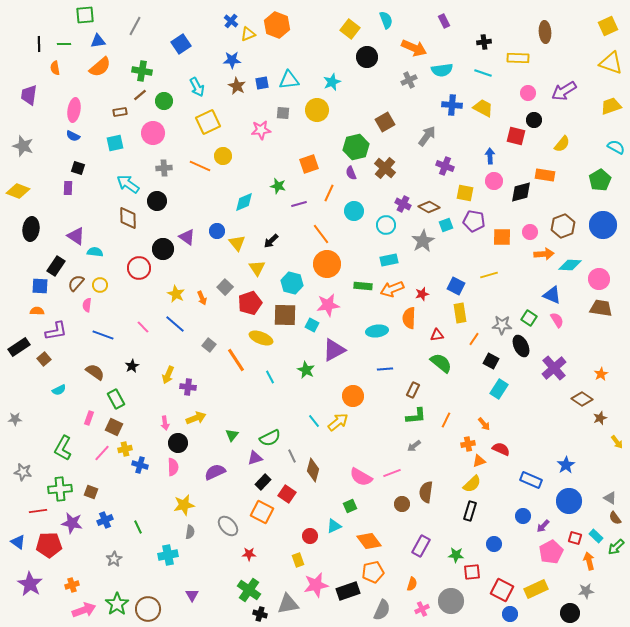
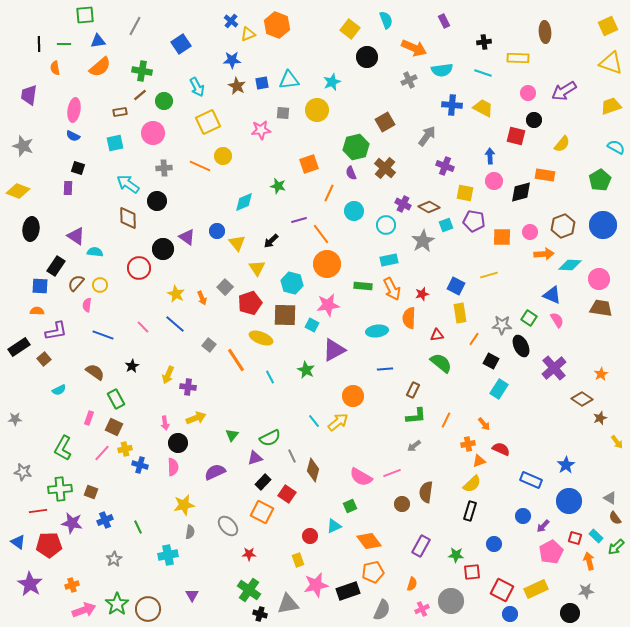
purple line at (299, 204): moved 16 px down
orange arrow at (392, 289): rotated 95 degrees counterclockwise
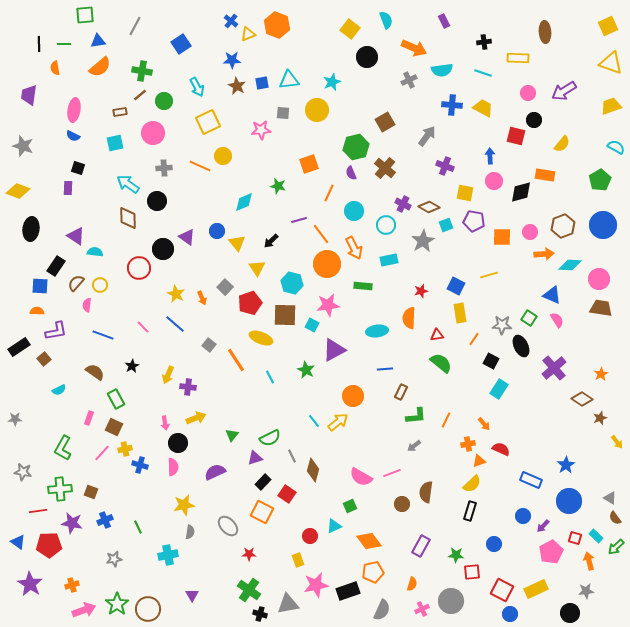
orange arrow at (392, 289): moved 38 px left, 41 px up
red star at (422, 294): moved 1 px left, 3 px up
brown rectangle at (413, 390): moved 12 px left, 2 px down
gray star at (114, 559): rotated 21 degrees clockwise
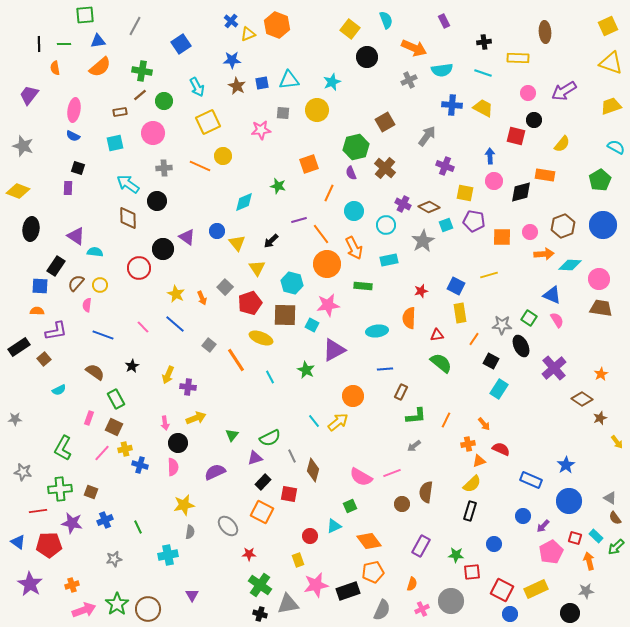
purple trapezoid at (29, 95): rotated 30 degrees clockwise
red square at (287, 494): moved 2 px right; rotated 24 degrees counterclockwise
green cross at (249, 590): moved 11 px right, 5 px up
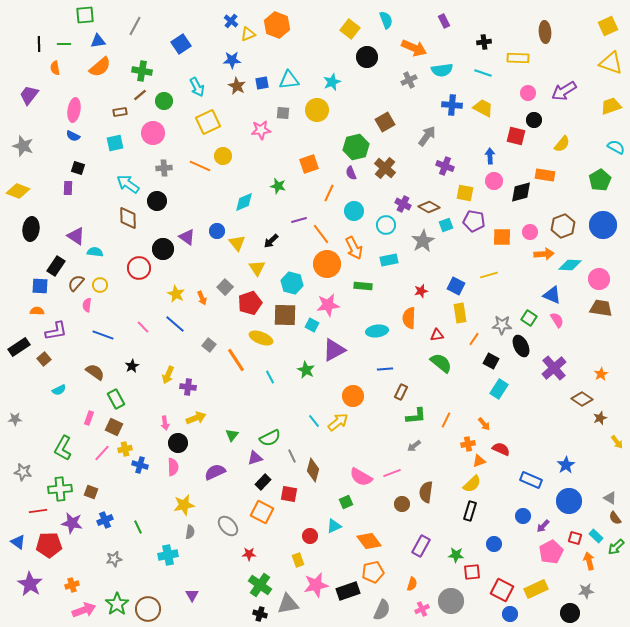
green square at (350, 506): moved 4 px left, 4 px up
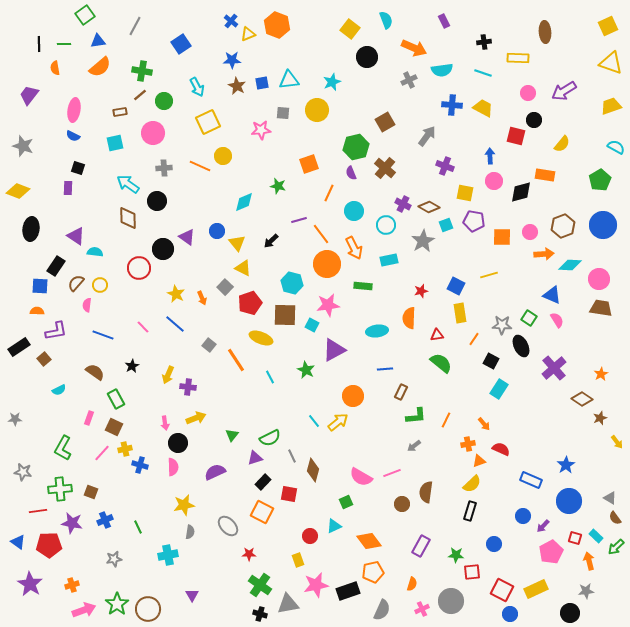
green square at (85, 15): rotated 30 degrees counterclockwise
yellow triangle at (257, 268): moved 14 px left; rotated 30 degrees counterclockwise
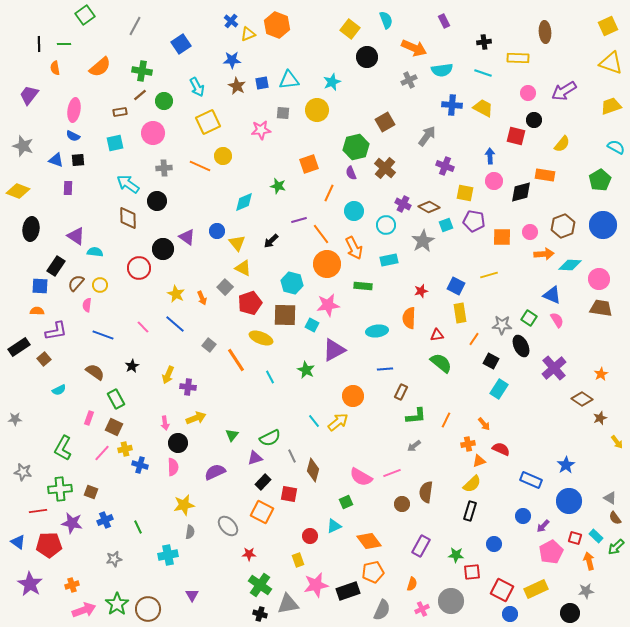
blue triangle at (98, 41): moved 42 px left, 119 px down; rotated 28 degrees clockwise
black square at (78, 168): moved 8 px up; rotated 24 degrees counterclockwise
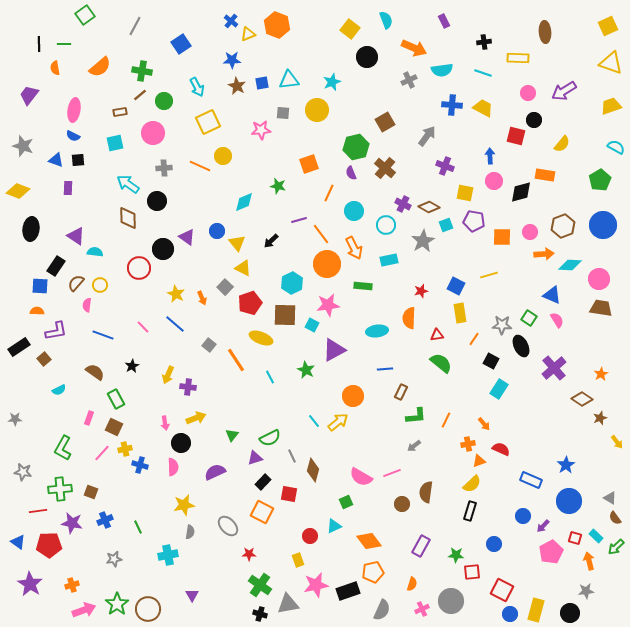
cyan hexagon at (292, 283): rotated 20 degrees clockwise
black circle at (178, 443): moved 3 px right
yellow rectangle at (536, 589): moved 21 px down; rotated 50 degrees counterclockwise
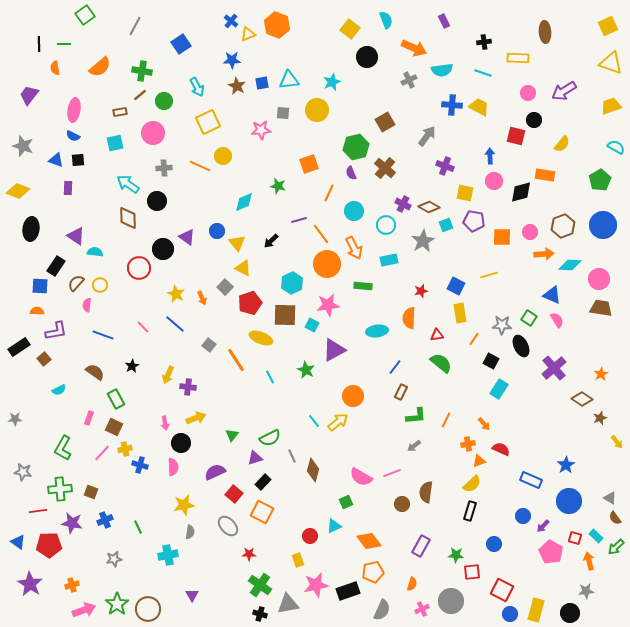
yellow trapezoid at (483, 108): moved 4 px left, 1 px up
blue line at (385, 369): moved 10 px right, 2 px up; rotated 49 degrees counterclockwise
red square at (289, 494): moved 55 px left; rotated 30 degrees clockwise
pink pentagon at (551, 552): rotated 15 degrees counterclockwise
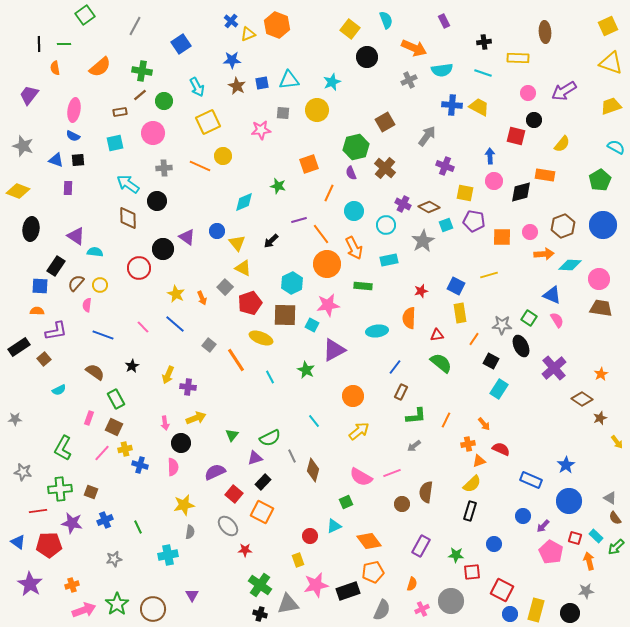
yellow arrow at (338, 422): moved 21 px right, 9 px down
red star at (249, 554): moved 4 px left, 4 px up
brown circle at (148, 609): moved 5 px right
